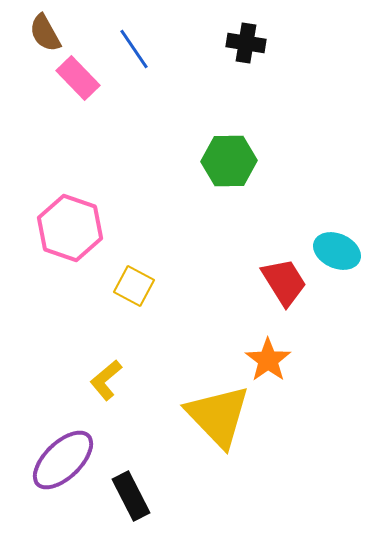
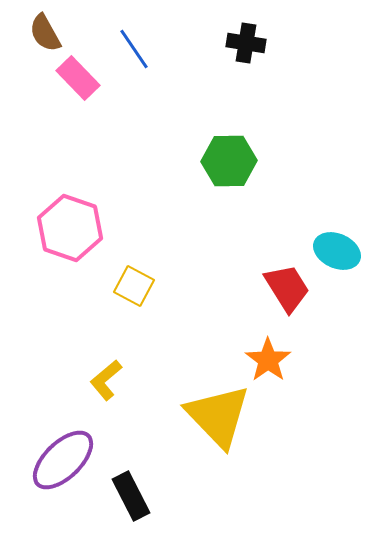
red trapezoid: moved 3 px right, 6 px down
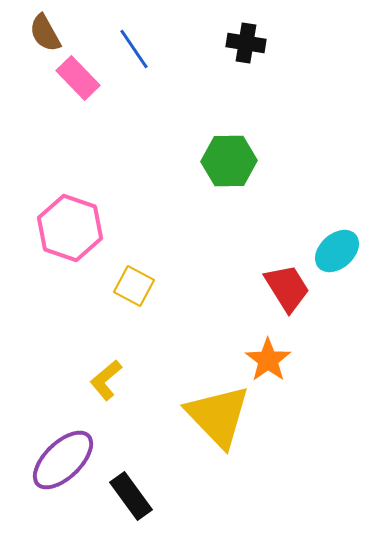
cyan ellipse: rotated 66 degrees counterclockwise
black rectangle: rotated 9 degrees counterclockwise
